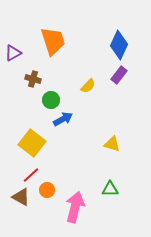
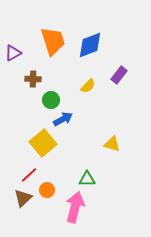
blue diamond: moved 29 px left; rotated 44 degrees clockwise
brown cross: rotated 14 degrees counterclockwise
yellow square: moved 11 px right; rotated 12 degrees clockwise
red line: moved 2 px left
green triangle: moved 23 px left, 10 px up
brown triangle: moved 2 px right, 1 px down; rotated 48 degrees clockwise
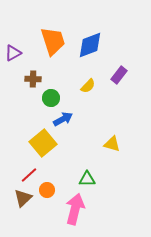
green circle: moved 2 px up
pink arrow: moved 2 px down
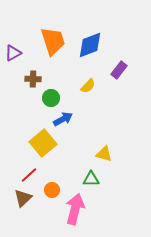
purple rectangle: moved 5 px up
yellow triangle: moved 8 px left, 10 px down
green triangle: moved 4 px right
orange circle: moved 5 px right
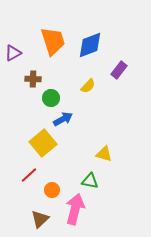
green triangle: moved 1 px left, 2 px down; rotated 12 degrees clockwise
brown triangle: moved 17 px right, 21 px down
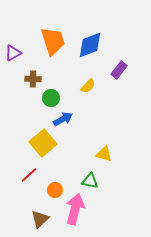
orange circle: moved 3 px right
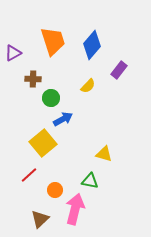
blue diamond: moved 2 px right; rotated 28 degrees counterclockwise
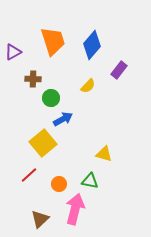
purple triangle: moved 1 px up
orange circle: moved 4 px right, 6 px up
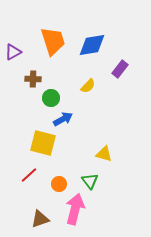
blue diamond: rotated 40 degrees clockwise
purple rectangle: moved 1 px right, 1 px up
yellow square: rotated 36 degrees counterclockwise
green triangle: rotated 42 degrees clockwise
brown triangle: rotated 24 degrees clockwise
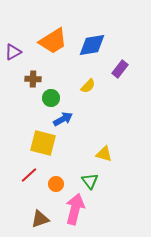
orange trapezoid: rotated 76 degrees clockwise
orange circle: moved 3 px left
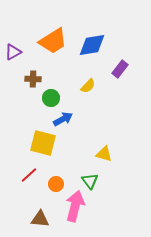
pink arrow: moved 3 px up
brown triangle: rotated 24 degrees clockwise
